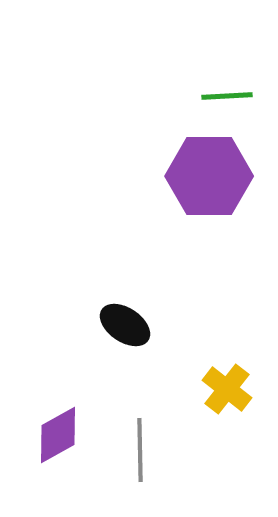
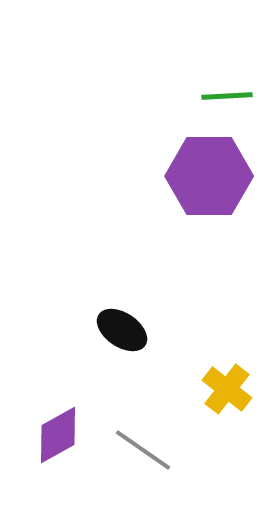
black ellipse: moved 3 px left, 5 px down
gray line: moved 3 px right; rotated 54 degrees counterclockwise
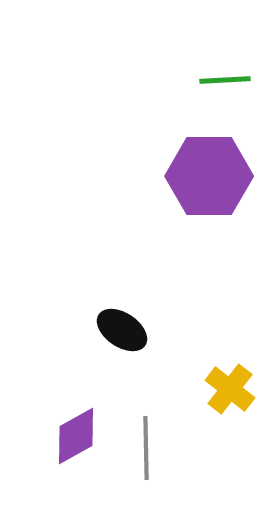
green line: moved 2 px left, 16 px up
yellow cross: moved 3 px right
purple diamond: moved 18 px right, 1 px down
gray line: moved 3 px right, 2 px up; rotated 54 degrees clockwise
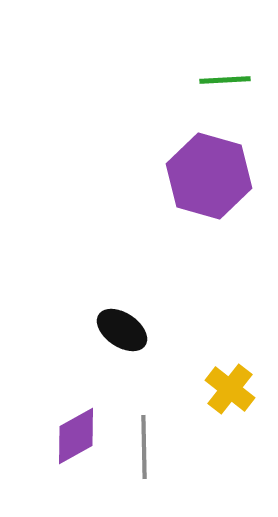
purple hexagon: rotated 16 degrees clockwise
gray line: moved 2 px left, 1 px up
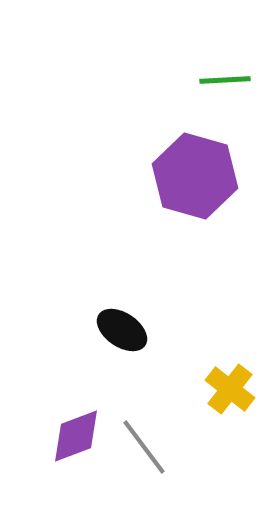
purple hexagon: moved 14 px left
purple diamond: rotated 8 degrees clockwise
gray line: rotated 36 degrees counterclockwise
